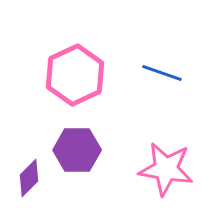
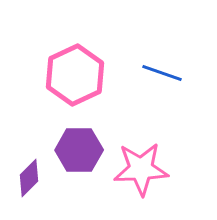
purple hexagon: moved 2 px right
pink star: moved 25 px left; rotated 12 degrees counterclockwise
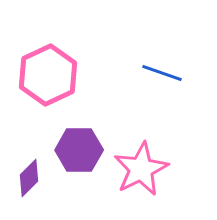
pink hexagon: moved 27 px left
pink star: rotated 24 degrees counterclockwise
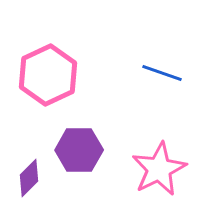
pink star: moved 18 px right
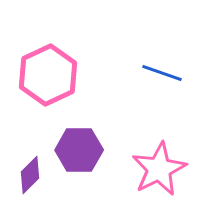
purple diamond: moved 1 px right, 3 px up
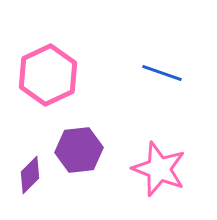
purple hexagon: rotated 6 degrees counterclockwise
pink star: rotated 24 degrees counterclockwise
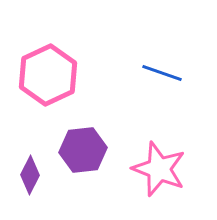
purple hexagon: moved 4 px right
purple diamond: rotated 18 degrees counterclockwise
